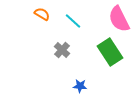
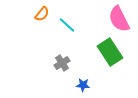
orange semicircle: rotated 98 degrees clockwise
cyan line: moved 6 px left, 4 px down
gray cross: moved 13 px down; rotated 14 degrees clockwise
blue star: moved 3 px right, 1 px up
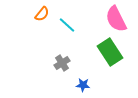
pink semicircle: moved 3 px left
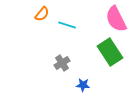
cyan line: rotated 24 degrees counterclockwise
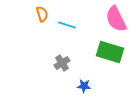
orange semicircle: rotated 56 degrees counterclockwise
green rectangle: rotated 40 degrees counterclockwise
blue star: moved 1 px right, 1 px down
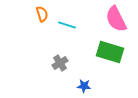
gray cross: moved 2 px left
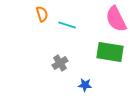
green rectangle: rotated 8 degrees counterclockwise
blue star: moved 1 px right, 1 px up
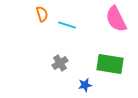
green rectangle: moved 12 px down
blue star: rotated 16 degrees counterclockwise
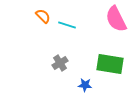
orange semicircle: moved 1 px right, 2 px down; rotated 28 degrees counterclockwise
blue star: rotated 16 degrees clockwise
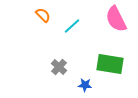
orange semicircle: moved 1 px up
cyan line: moved 5 px right, 1 px down; rotated 60 degrees counterclockwise
gray cross: moved 1 px left, 4 px down; rotated 14 degrees counterclockwise
